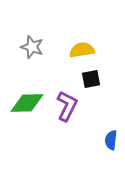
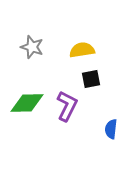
blue semicircle: moved 11 px up
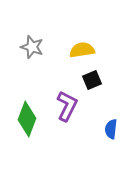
black square: moved 1 px right, 1 px down; rotated 12 degrees counterclockwise
green diamond: moved 16 px down; rotated 68 degrees counterclockwise
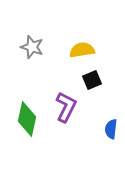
purple L-shape: moved 1 px left, 1 px down
green diamond: rotated 8 degrees counterclockwise
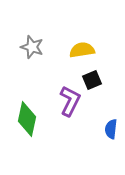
purple L-shape: moved 4 px right, 6 px up
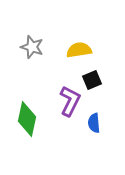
yellow semicircle: moved 3 px left
blue semicircle: moved 17 px left, 6 px up; rotated 12 degrees counterclockwise
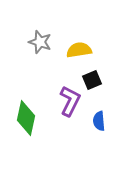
gray star: moved 8 px right, 5 px up
green diamond: moved 1 px left, 1 px up
blue semicircle: moved 5 px right, 2 px up
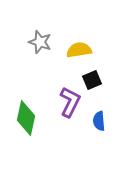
purple L-shape: moved 1 px down
